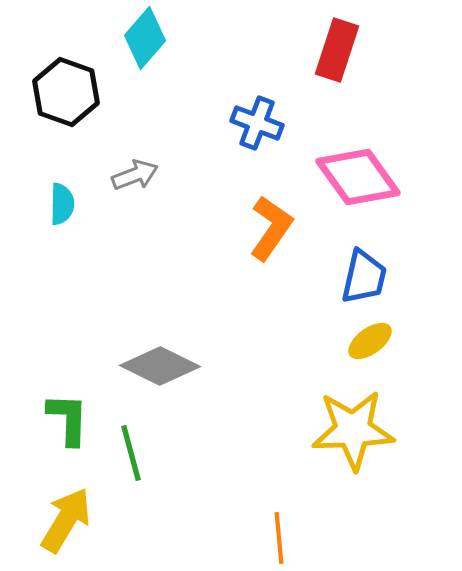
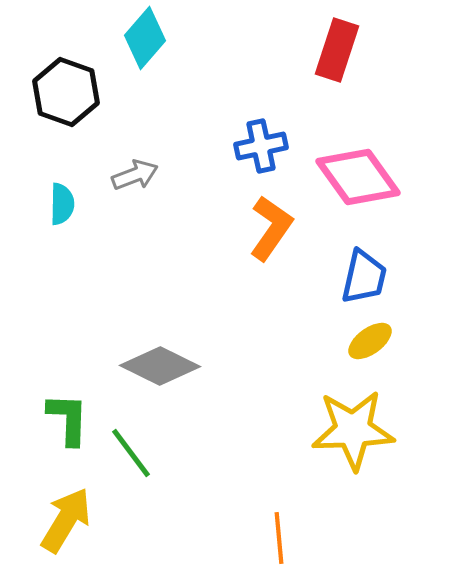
blue cross: moved 4 px right, 23 px down; rotated 33 degrees counterclockwise
green line: rotated 22 degrees counterclockwise
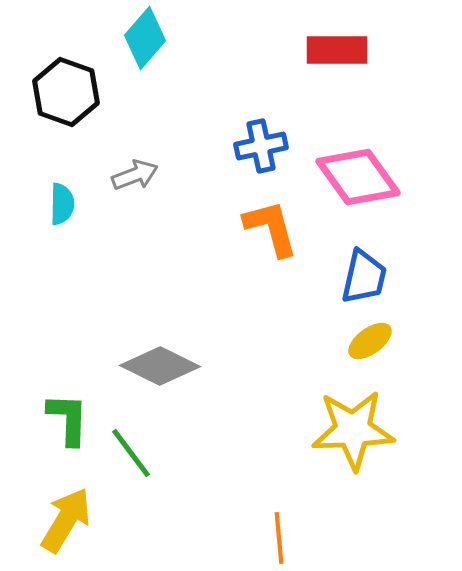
red rectangle: rotated 72 degrees clockwise
orange L-shape: rotated 50 degrees counterclockwise
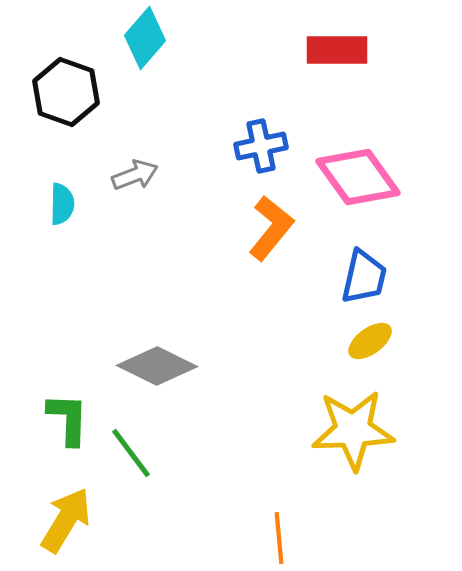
orange L-shape: rotated 54 degrees clockwise
gray diamond: moved 3 px left
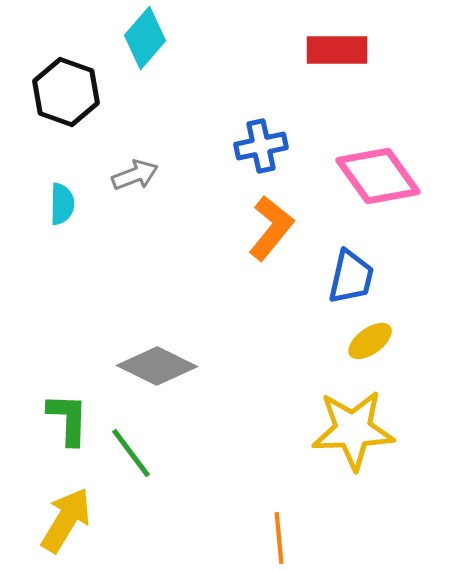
pink diamond: moved 20 px right, 1 px up
blue trapezoid: moved 13 px left
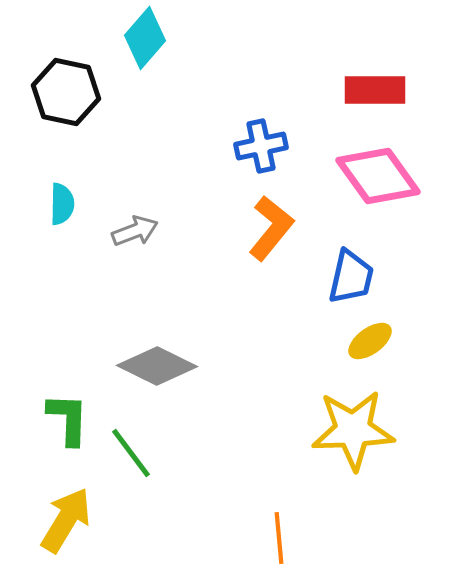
red rectangle: moved 38 px right, 40 px down
black hexagon: rotated 8 degrees counterclockwise
gray arrow: moved 56 px down
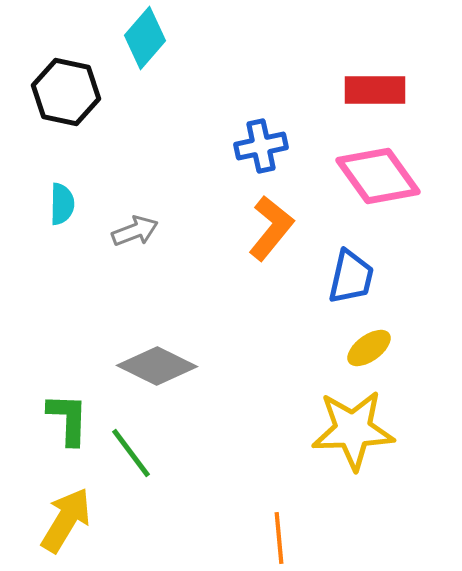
yellow ellipse: moved 1 px left, 7 px down
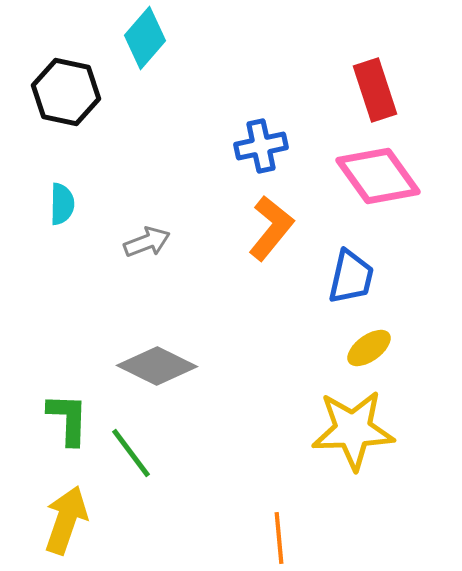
red rectangle: rotated 72 degrees clockwise
gray arrow: moved 12 px right, 11 px down
yellow arrow: rotated 12 degrees counterclockwise
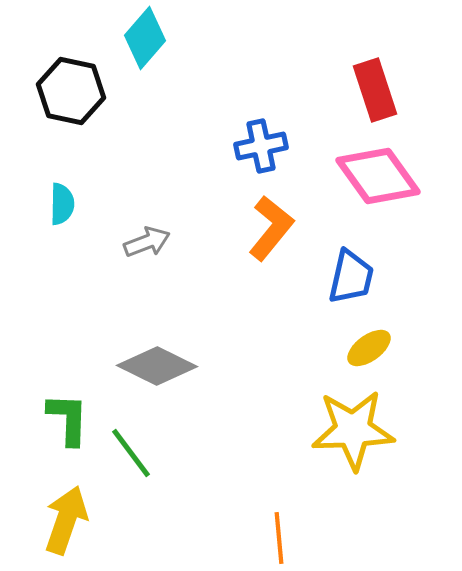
black hexagon: moved 5 px right, 1 px up
